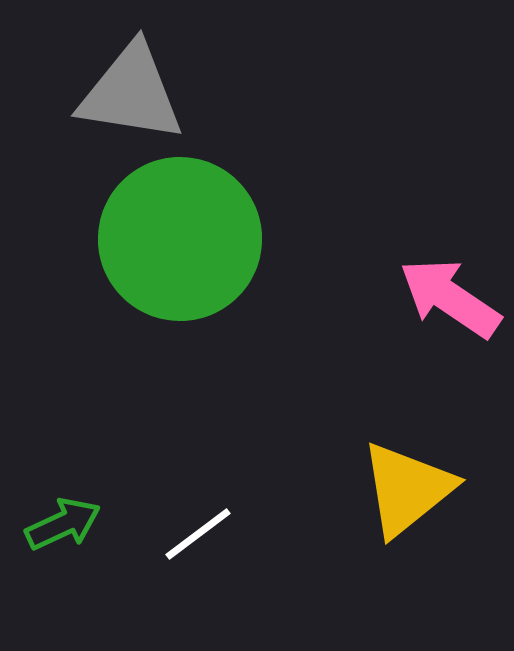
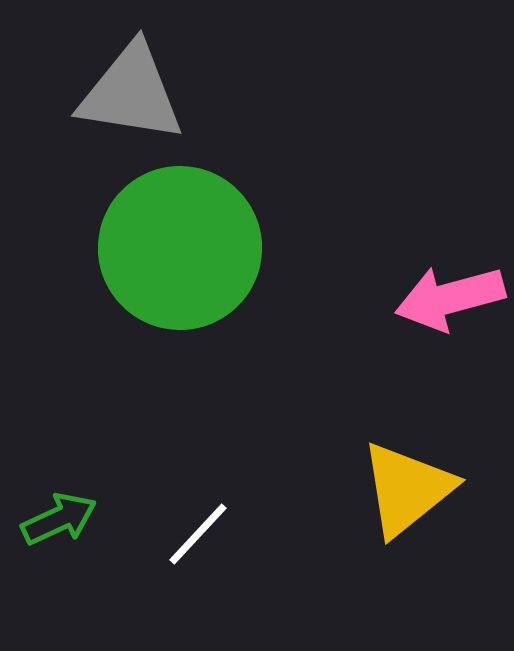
green circle: moved 9 px down
pink arrow: rotated 49 degrees counterclockwise
green arrow: moved 4 px left, 5 px up
white line: rotated 10 degrees counterclockwise
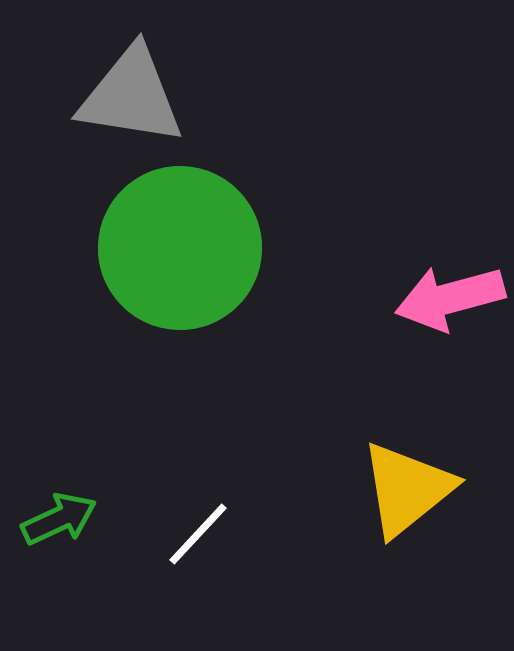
gray triangle: moved 3 px down
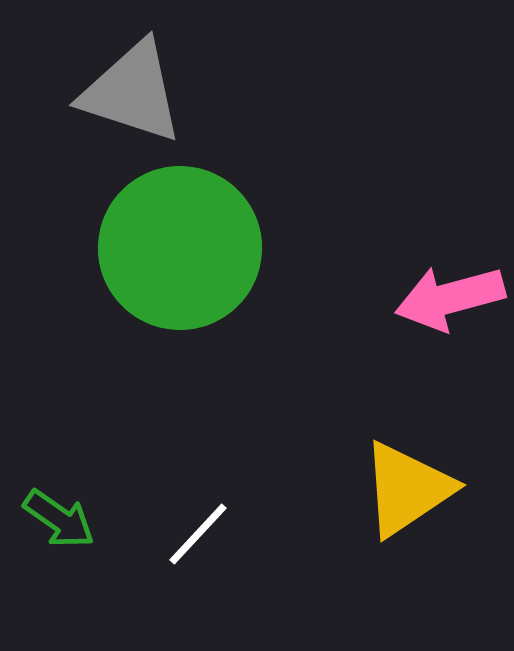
gray triangle: moved 1 px right, 4 px up; rotated 9 degrees clockwise
yellow triangle: rotated 5 degrees clockwise
green arrow: rotated 60 degrees clockwise
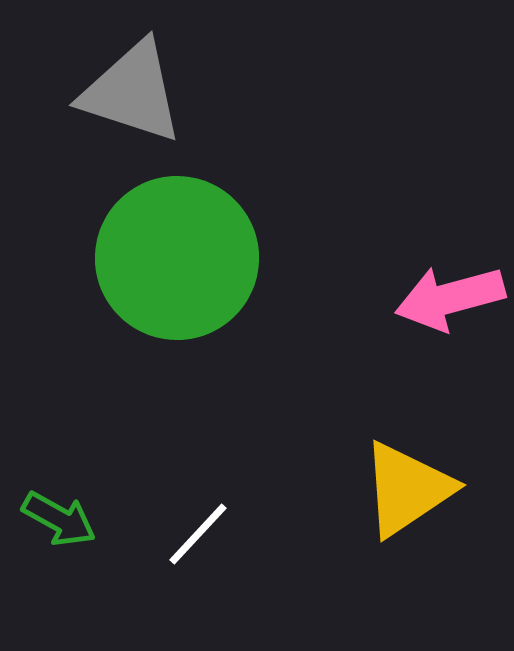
green circle: moved 3 px left, 10 px down
green arrow: rotated 6 degrees counterclockwise
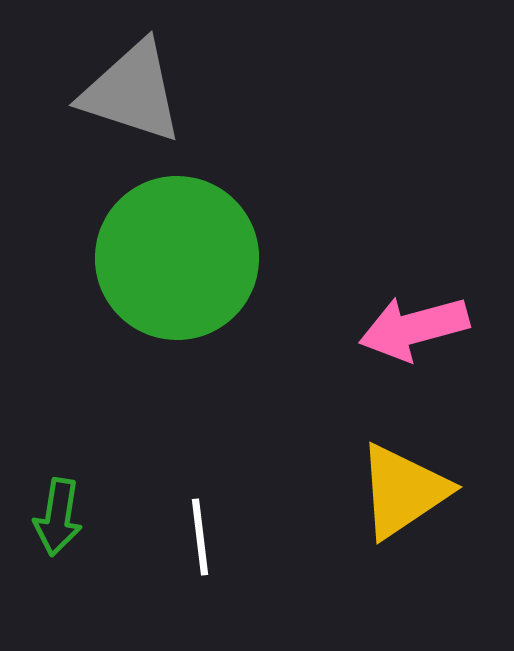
pink arrow: moved 36 px left, 30 px down
yellow triangle: moved 4 px left, 2 px down
green arrow: moved 1 px left, 2 px up; rotated 70 degrees clockwise
white line: moved 2 px right, 3 px down; rotated 50 degrees counterclockwise
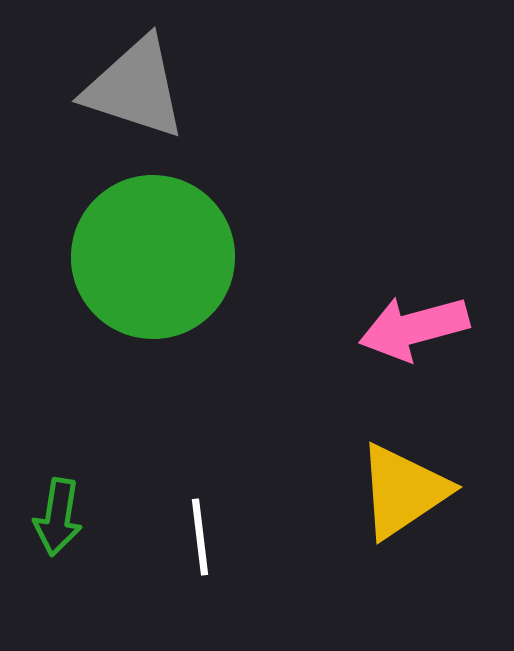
gray triangle: moved 3 px right, 4 px up
green circle: moved 24 px left, 1 px up
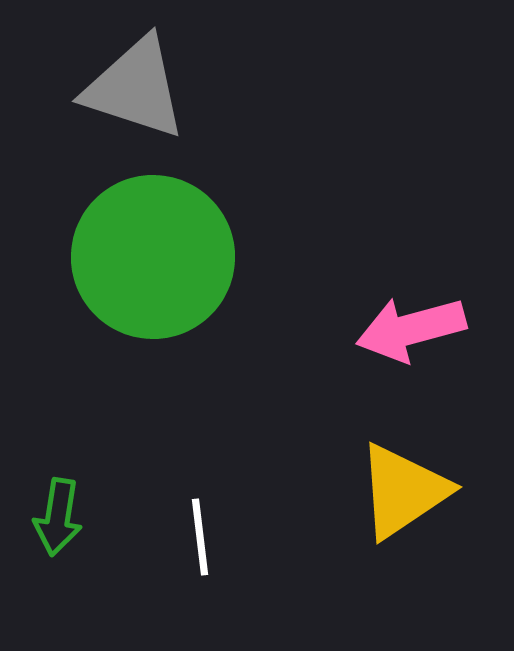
pink arrow: moved 3 px left, 1 px down
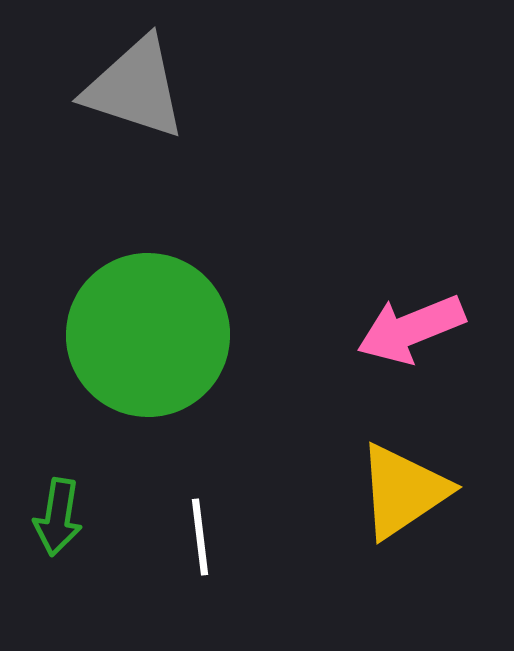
green circle: moved 5 px left, 78 px down
pink arrow: rotated 7 degrees counterclockwise
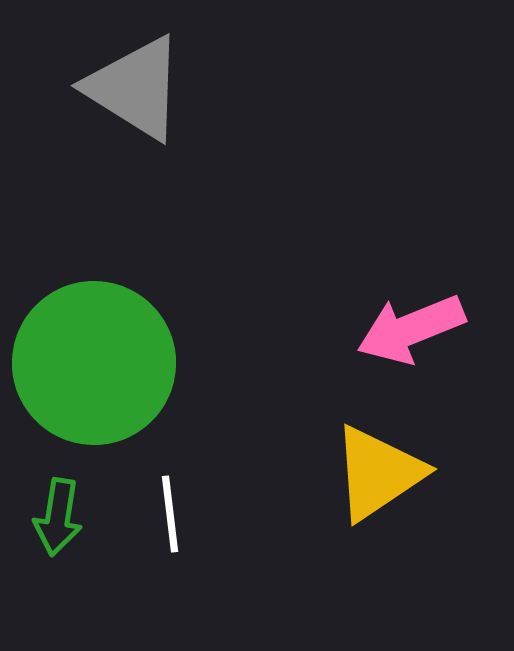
gray triangle: rotated 14 degrees clockwise
green circle: moved 54 px left, 28 px down
yellow triangle: moved 25 px left, 18 px up
white line: moved 30 px left, 23 px up
